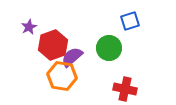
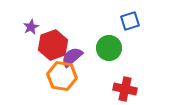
purple star: moved 2 px right
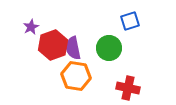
purple semicircle: moved 1 px right, 9 px up; rotated 60 degrees counterclockwise
orange hexagon: moved 14 px right
red cross: moved 3 px right, 1 px up
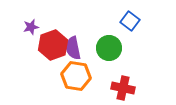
blue square: rotated 36 degrees counterclockwise
purple star: rotated 14 degrees clockwise
red cross: moved 5 px left
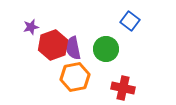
green circle: moved 3 px left, 1 px down
orange hexagon: moved 1 px left, 1 px down; rotated 20 degrees counterclockwise
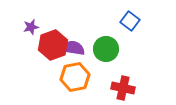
purple semicircle: rotated 110 degrees clockwise
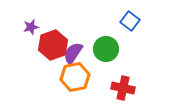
purple semicircle: moved 5 px down; rotated 65 degrees counterclockwise
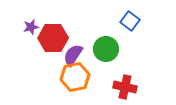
red hexagon: moved 7 px up; rotated 20 degrees clockwise
purple semicircle: moved 2 px down
red cross: moved 2 px right, 1 px up
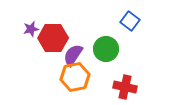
purple star: moved 2 px down
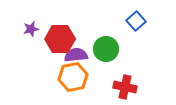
blue square: moved 6 px right; rotated 12 degrees clockwise
red hexagon: moved 7 px right, 1 px down
purple semicircle: moved 3 px right; rotated 50 degrees clockwise
orange hexagon: moved 2 px left
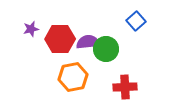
purple semicircle: moved 12 px right, 13 px up
red cross: rotated 15 degrees counterclockwise
